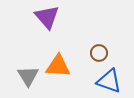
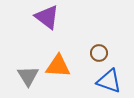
purple triangle: rotated 12 degrees counterclockwise
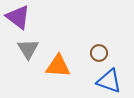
purple triangle: moved 29 px left
gray triangle: moved 27 px up
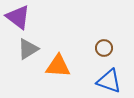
gray triangle: rotated 30 degrees clockwise
brown circle: moved 5 px right, 5 px up
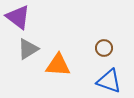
orange triangle: moved 1 px up
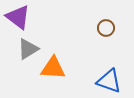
brown circle: moved 2 px right, 20 px up
orange triangle: moved 5 px left, 3 px down
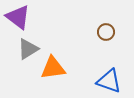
brown circle: moved 4 px down
orange triangle: rotated 12 degrees counterclockwise
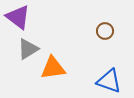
brown circle: moved 1 px left, 1 px up
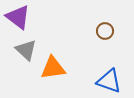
gray triangle: moved 2 px left, 1 px down; rotated 45 degrees counterclockwise
